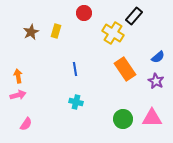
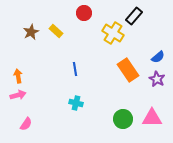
yellow rectangle: rotated 64 degrees counterclockwise
orange rectangle: moved 3 px right, 1 px down
purple star: moved 1 px right, 2 px up
cyan cross: moved 1 px down
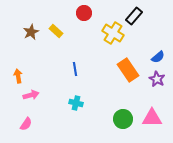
pink arrow: moved 13 px right
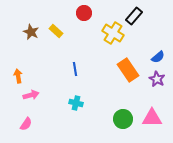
brown star: rotated 21 degrees counterclockwise
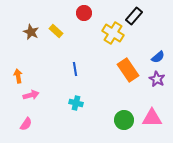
green circle: moved 1 px right, 1 px down
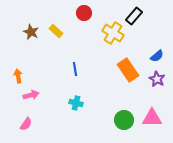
blue semicircle: moved 1 px left, 1 px up
